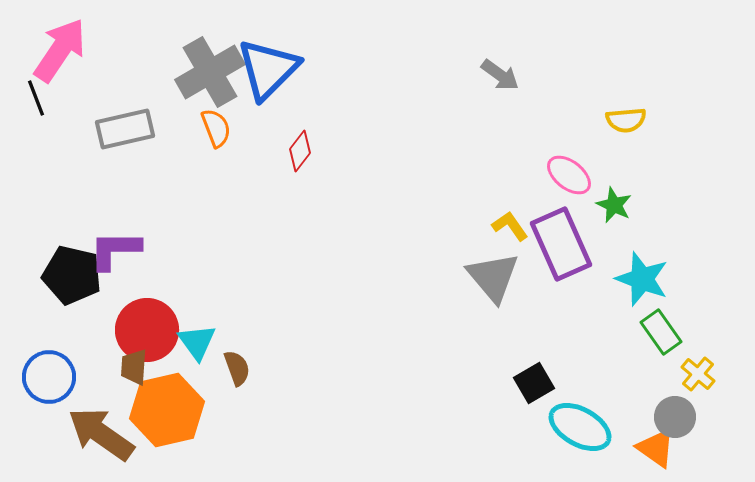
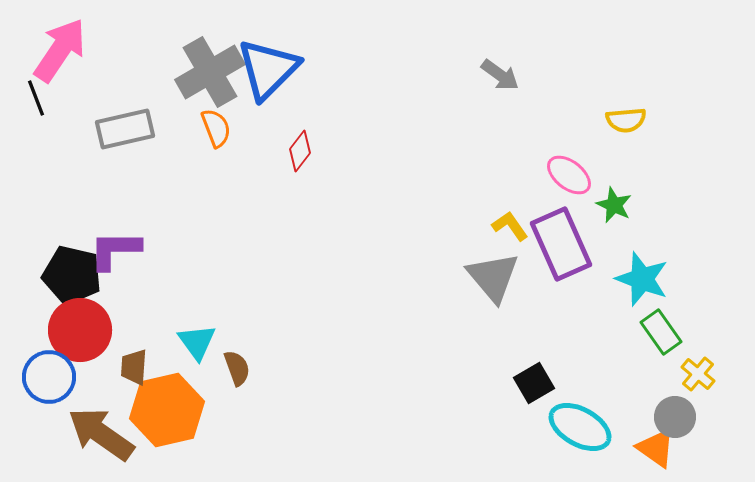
red circle: moved 67 px left
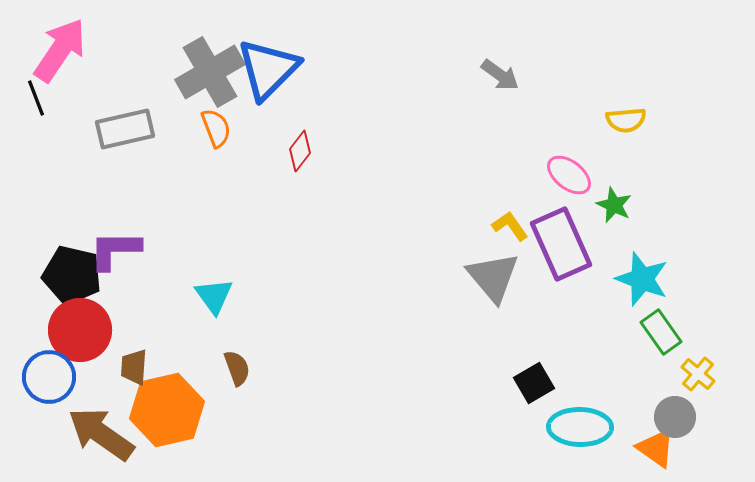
cyan triangle: moved 17 px right, 46 px up
cyan ellipse: rotated 28 degrees counterclockwise
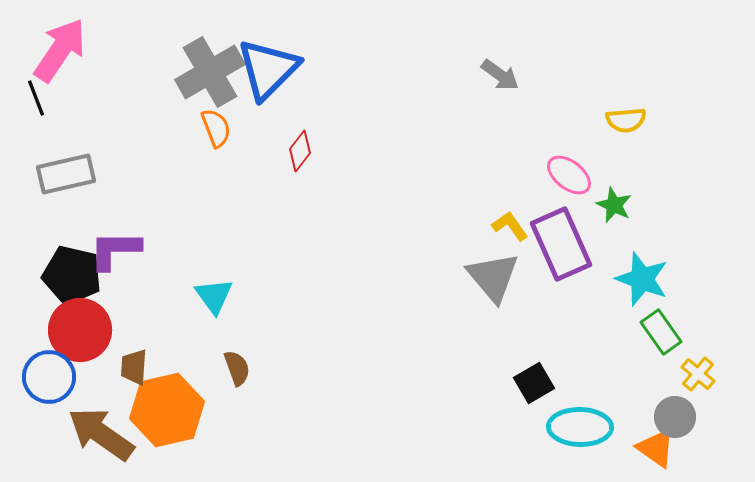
gray rectangle: moved 59 px left, 45 px down
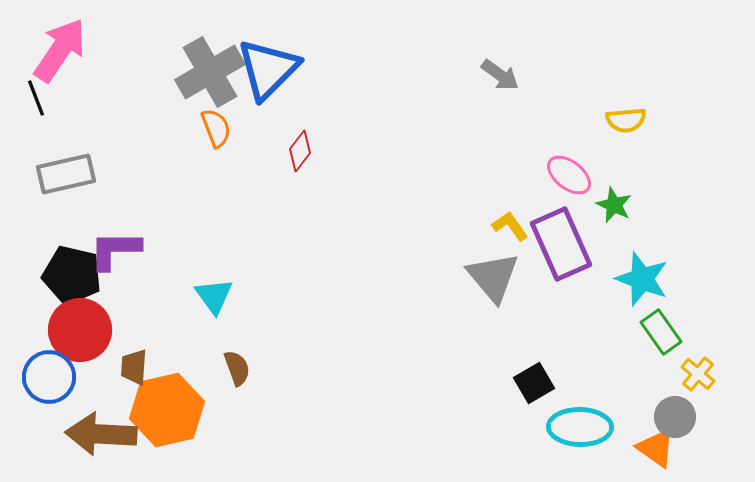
brown arrow: rotated 32 degrees counterclockwise
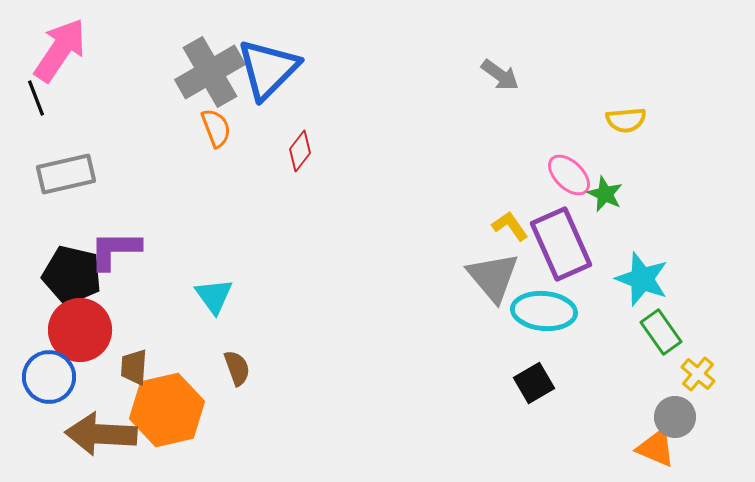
pink ellipse: rotated 6 degrees clockwise
green star: moved 9 px left, 11 px up
cyan ellipse: moved 36 px left, 116 px up; rotated 4 degrees clockwise
orange triangle: rotated 12 degrees counterclockwise
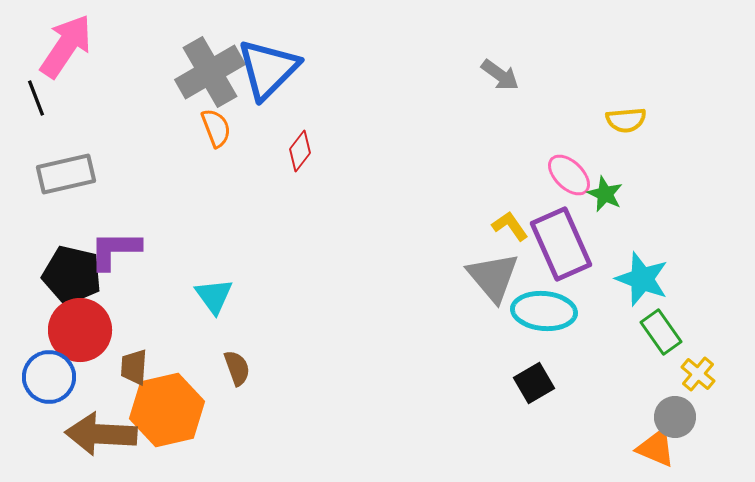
pink arrow: moved 6 px right, 4 px up
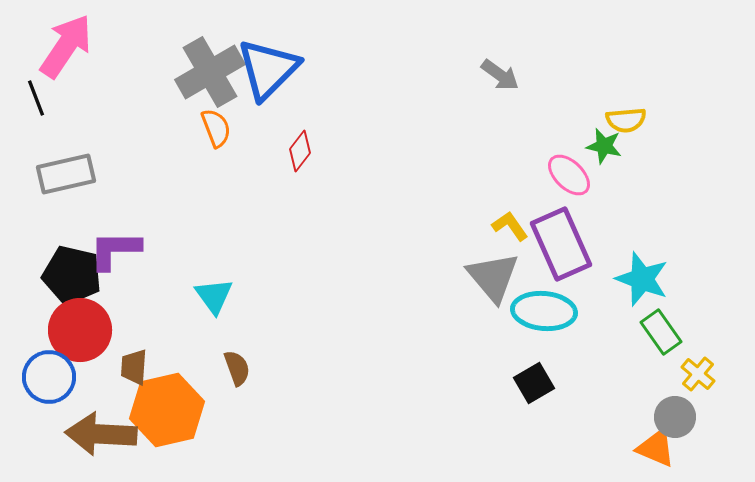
green star: moved 1 px left, 48 px up; rotated 12 degrees counterclockwise
